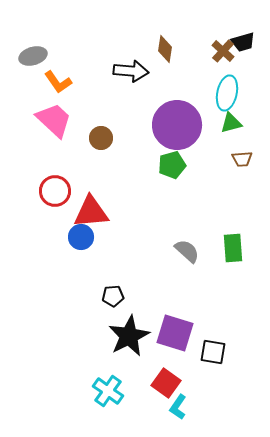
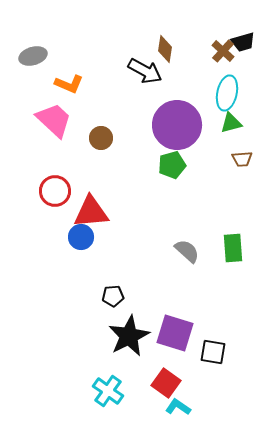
black arrow: moved 14 px right; rotated 24 degrees clockwise
orange L-shape: moved 11 px right, 2 px down; rotated 32 degrees counterclockwise
cyan L-shape: rotated 90 degrees clockwise
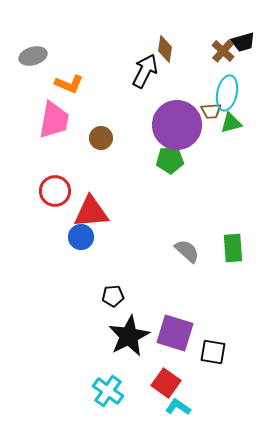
black arrow: rotated 92 degrees counterclockwise
pink trapezoid: rotated 57 degrees clockwise
brown trapezoid: moved 31 px left, 48 px up
green pentagon: moved 2 px left, 5 px up; rotated 12 degrees clockwise
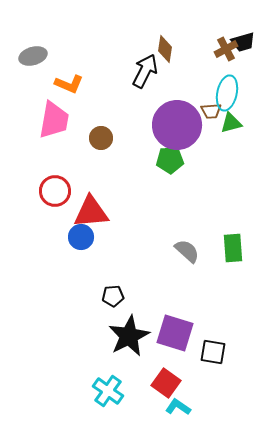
brown cross: moved 3 px right, 2 px up; rotated 20 degrees clockwise
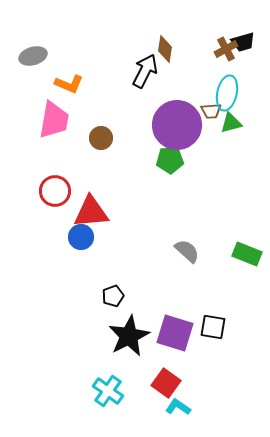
green rectangle: moved 14 px right, 6 px down; rotated 64 degrees counterclockwise
black pentagon: rotated 15 degrees counterclockwise
black square: moved 25 px up
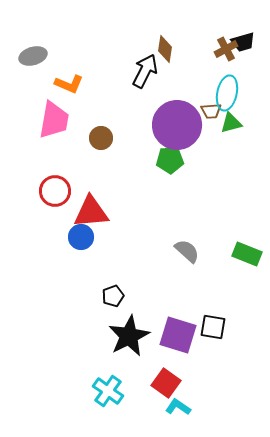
purple square: moved 3 px right, 2 px down
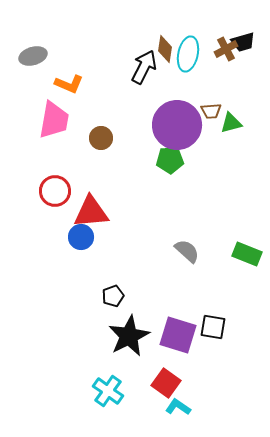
black arrow: moved 1 px left, 4 px up
cyan ellipse: moved 39 px left, 39 px up
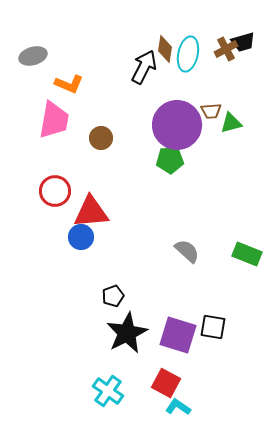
black star: moved 2 px left, 3 px up
red square: rotated 8 degrees counterclockwise
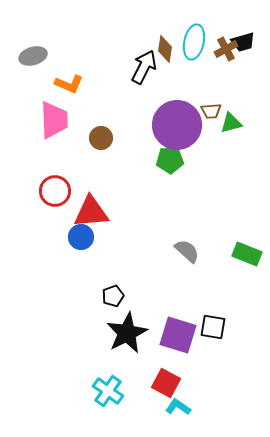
cyan ellipse: moved 6 px right, 12 px up
pink trapezoid: rotated 12 degrees counterclockwise
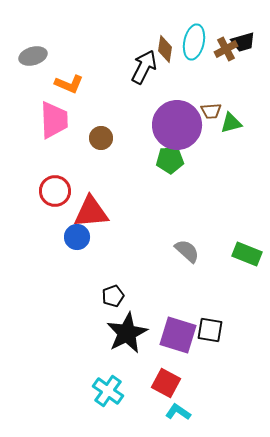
blue circle: moved 4 px left
black square: moved 3 px left, 3 px down
cyan L-shape: moved 5 px down
